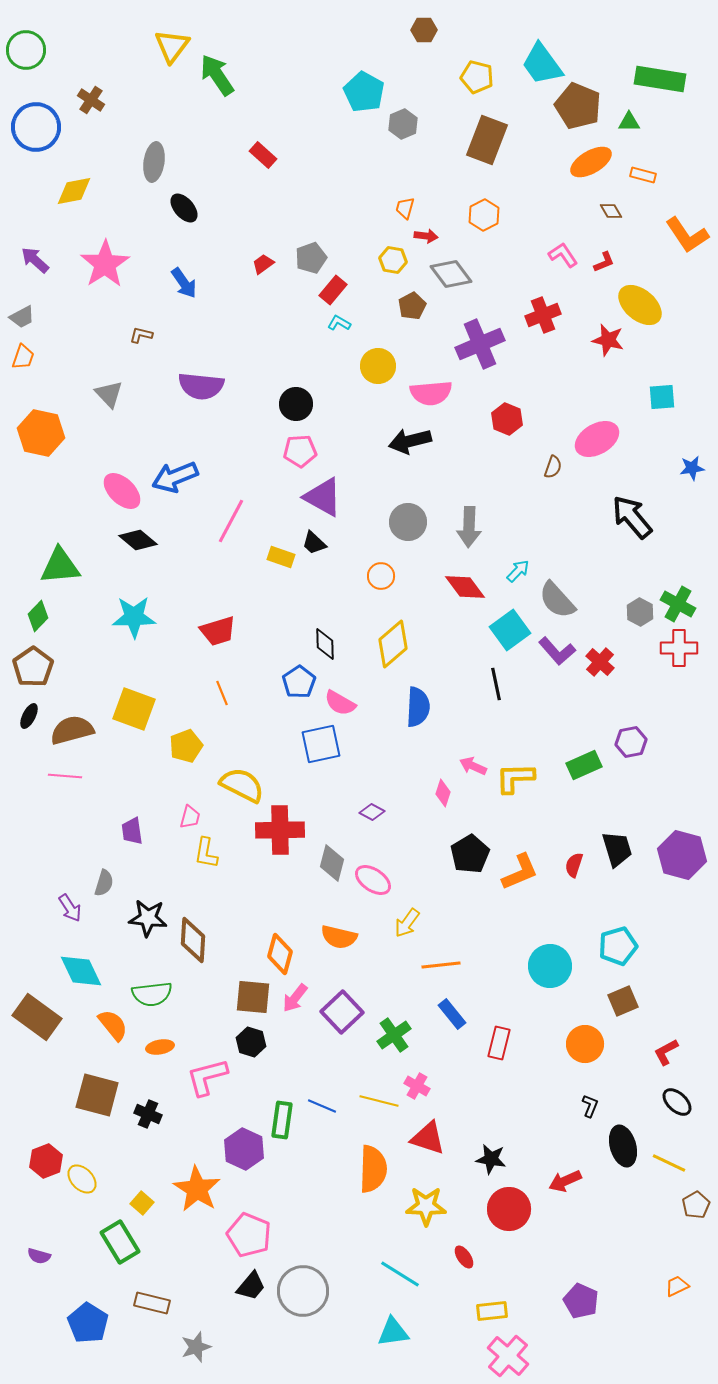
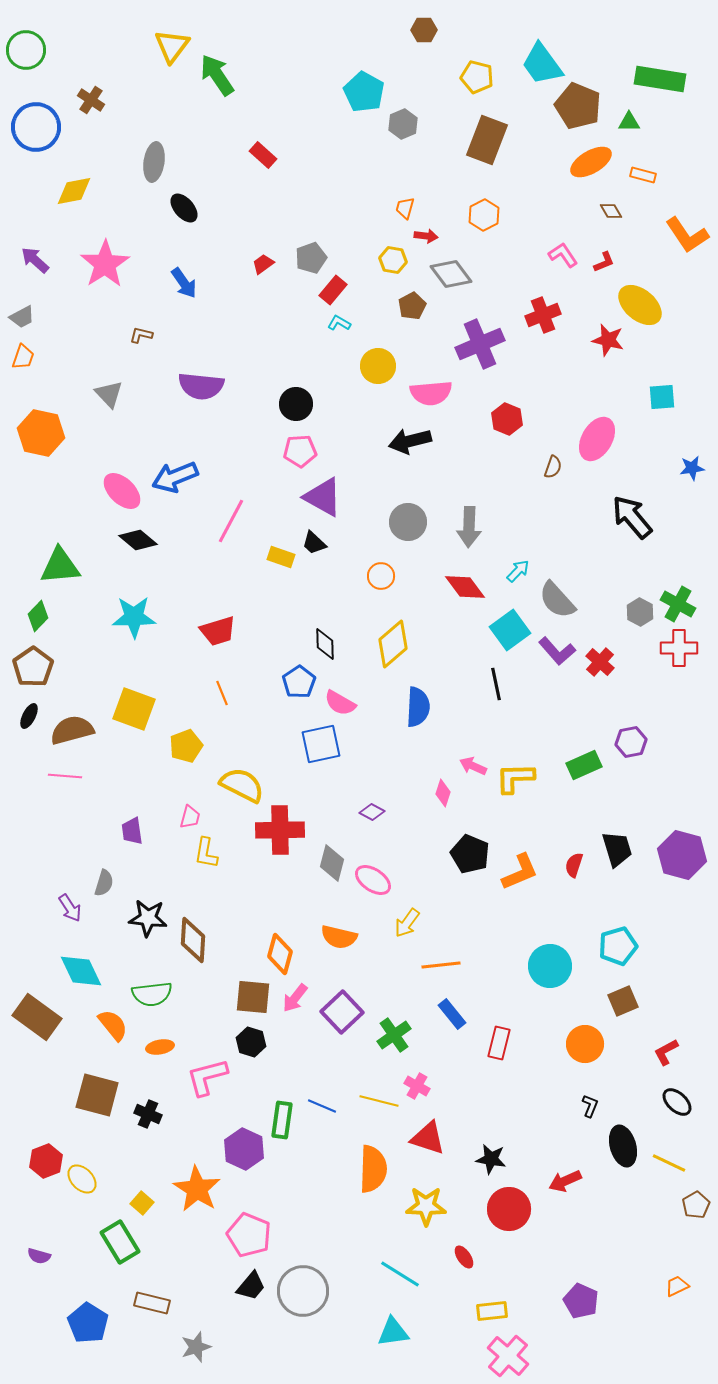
pink ellipse at (597, 439): rotated 30 degrees counterclockwise
black pentagon at (470, 854): rotated 18 degrees counterclockwise
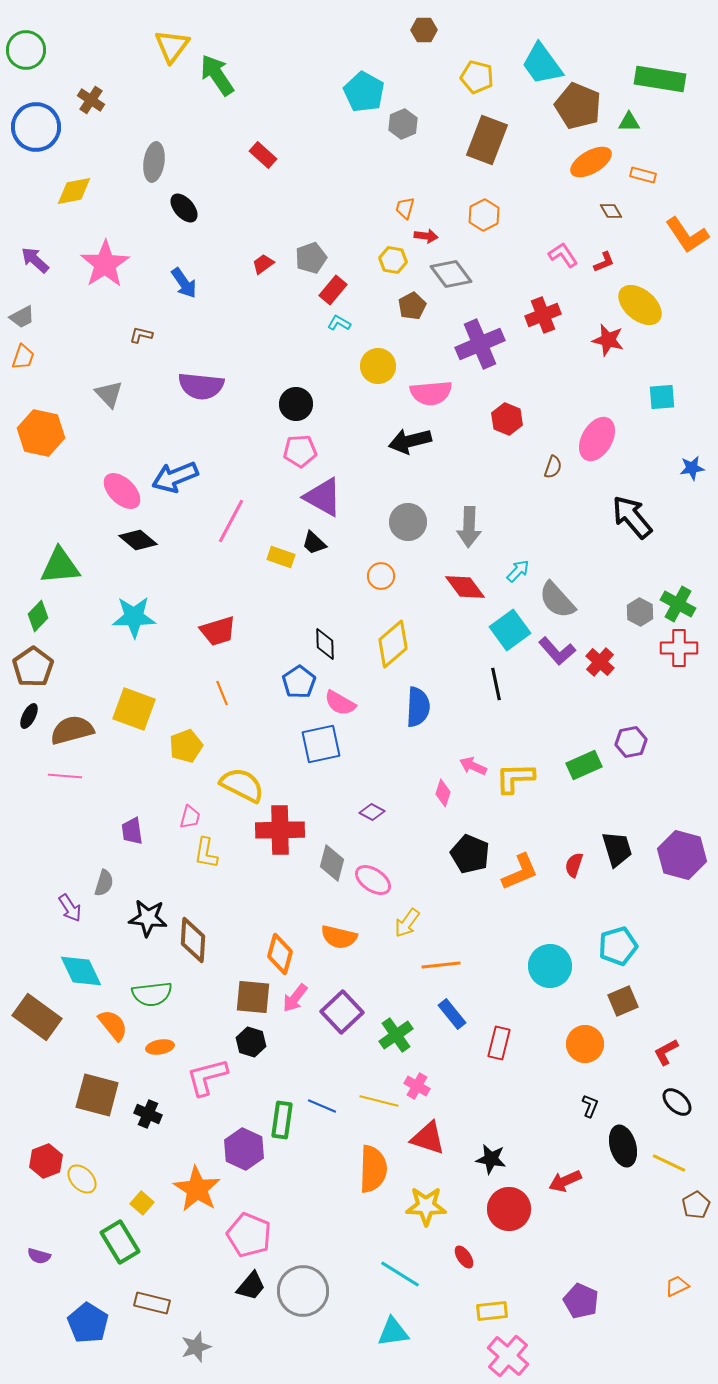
green cross at (394, 1035): moved 2 px right
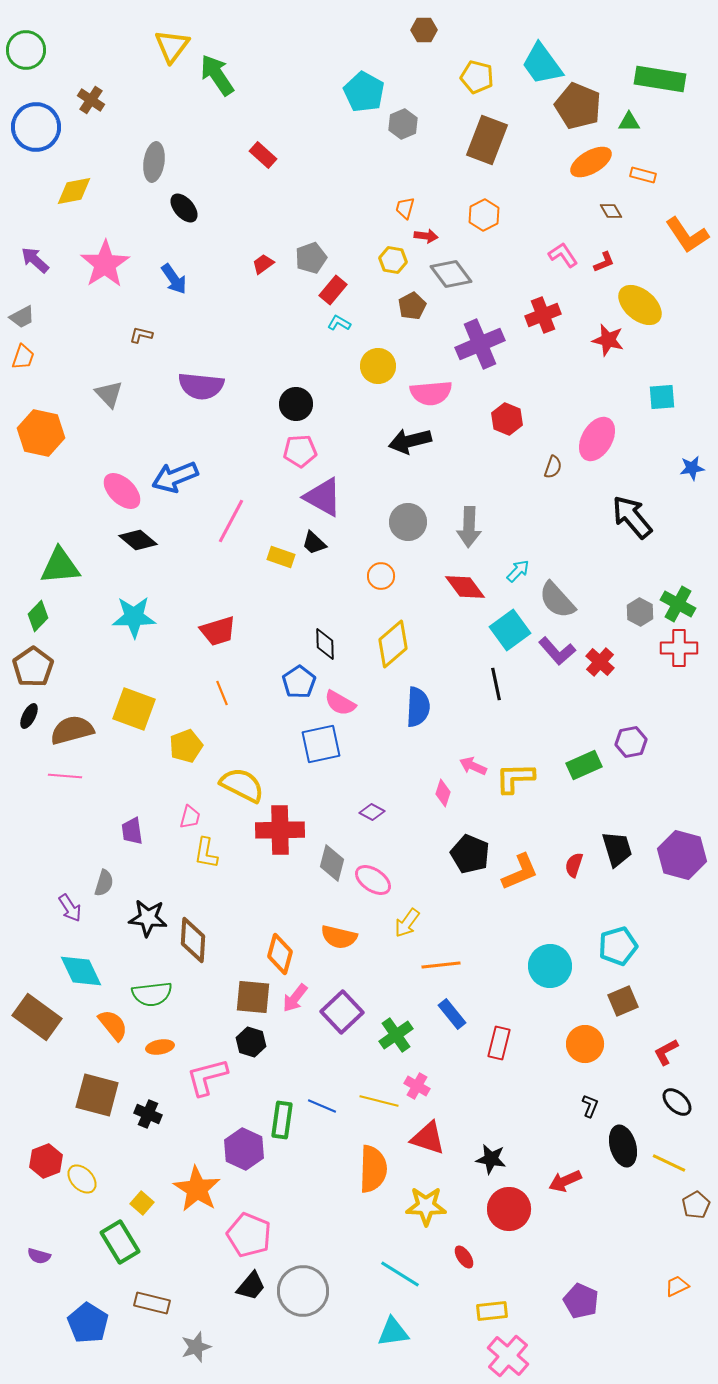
blue arrow at (184, 283): moved 10 px left, 4 px up
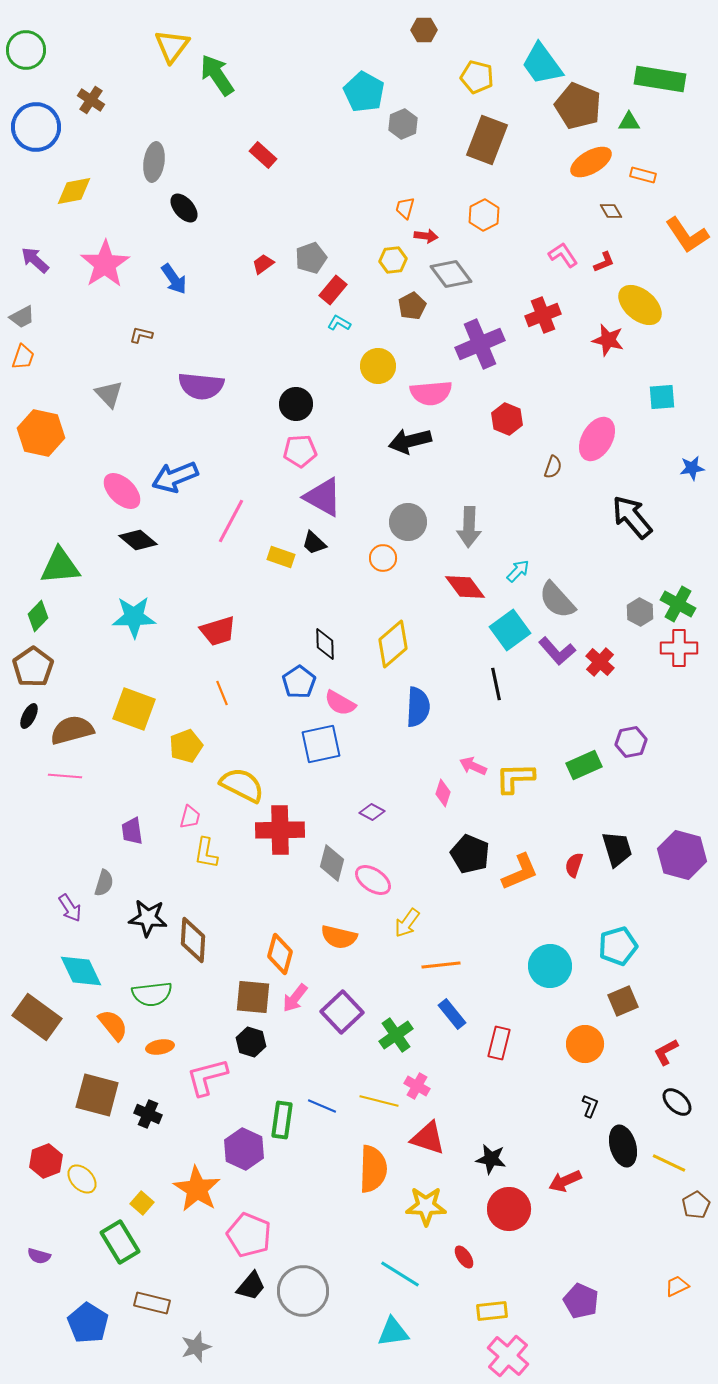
yellow hexagon at (393, 260): rotated 16 degrees counterclockwise
orange circle at (381, 576): moved 2 px right, 18 px up
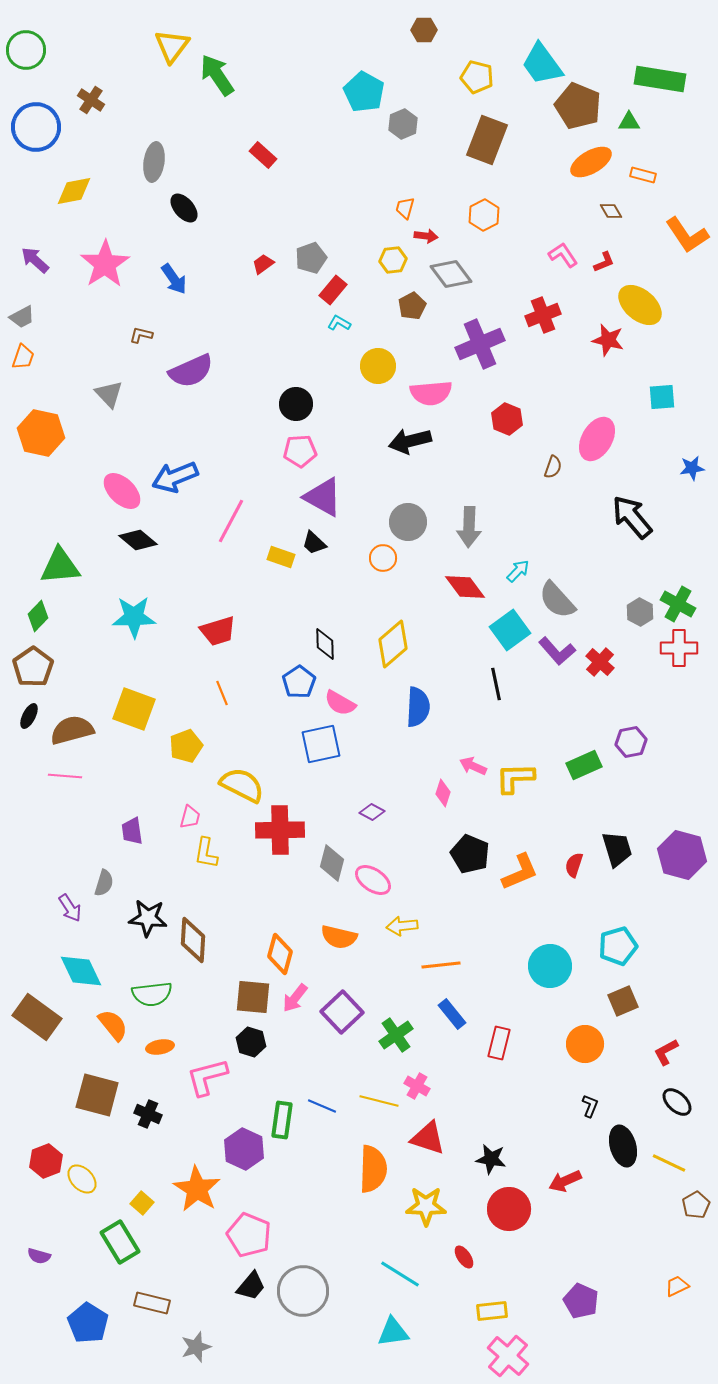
purple semicircle at (201, 386): moved 10 px left, 15 px up; rotated 30 degrees counterclockwise
yellow arrow at (407, 923): moved 5 px left, 3 px down; rotated 48 degrees clockwise
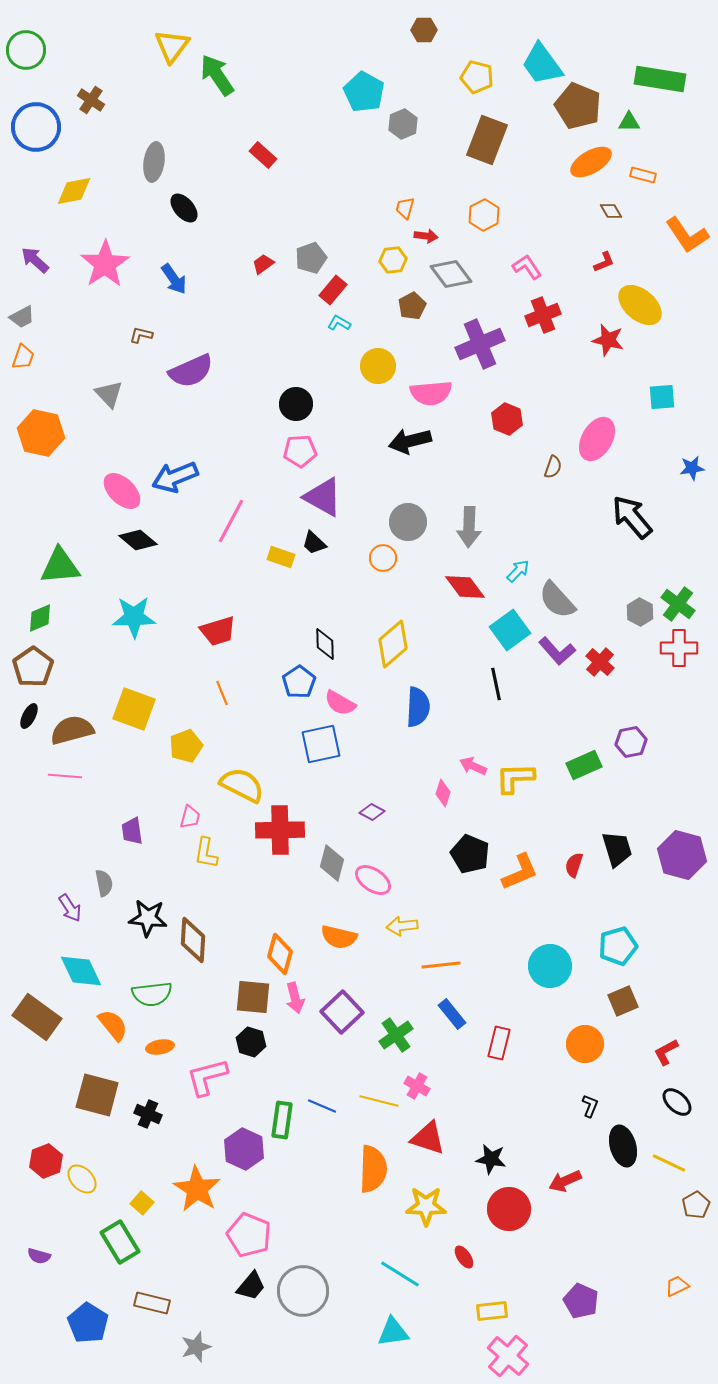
pink L-shape at (563, 255): moved 36 px left, 12 px down
green cross at (678, 604): rotated 8 degrees clockwise
green diamond at (38, 616): moved 2 px right, 2 px down; rotated 24 degrees clockwise
gray semicircle at (104, 883): rotated 28 degrees counterclockwise
pink arrow at (295, 998): rotated 52 degrees counterclockwise
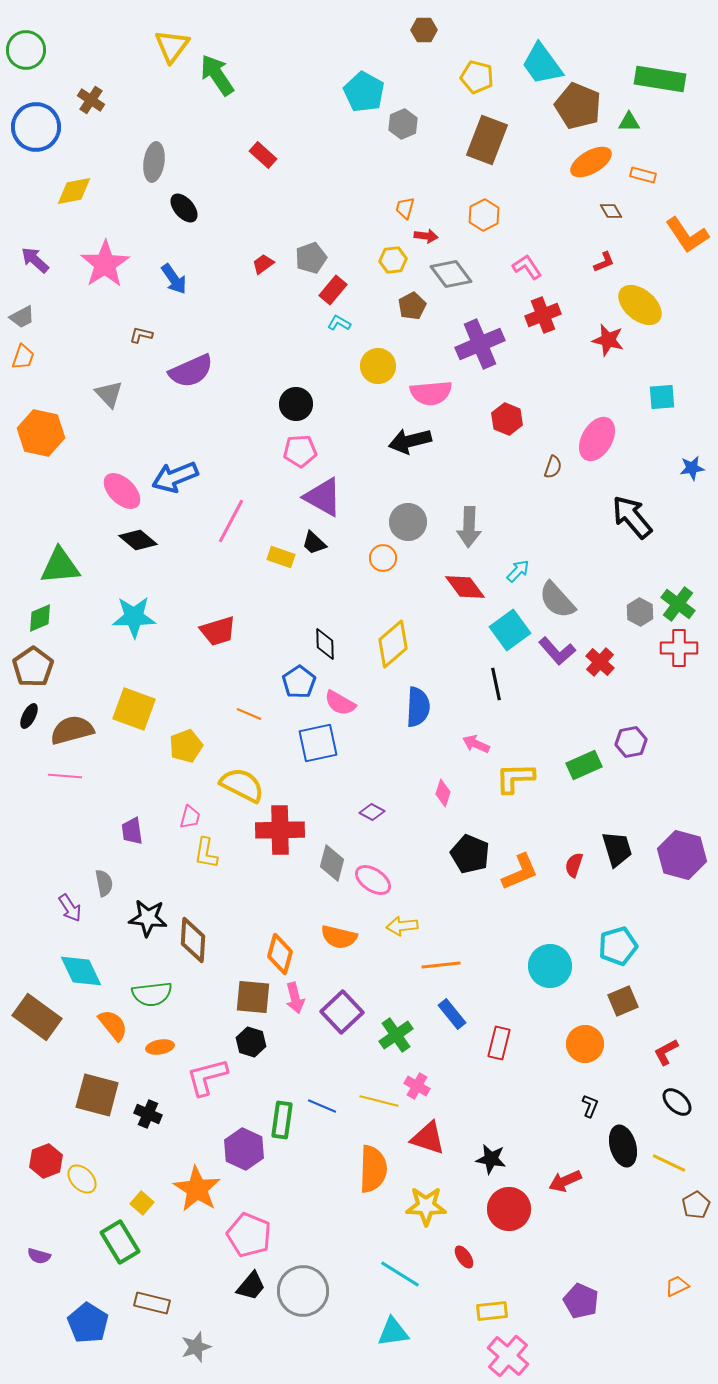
orange line at (222, 693): moved 27 px right, 21 px down; rotated 45 degrees counterclockwise
blue square at (321, 744): moved 3 px left, 1 px up
pink arrow at (473, 766): moved 3 px right, 22 px up
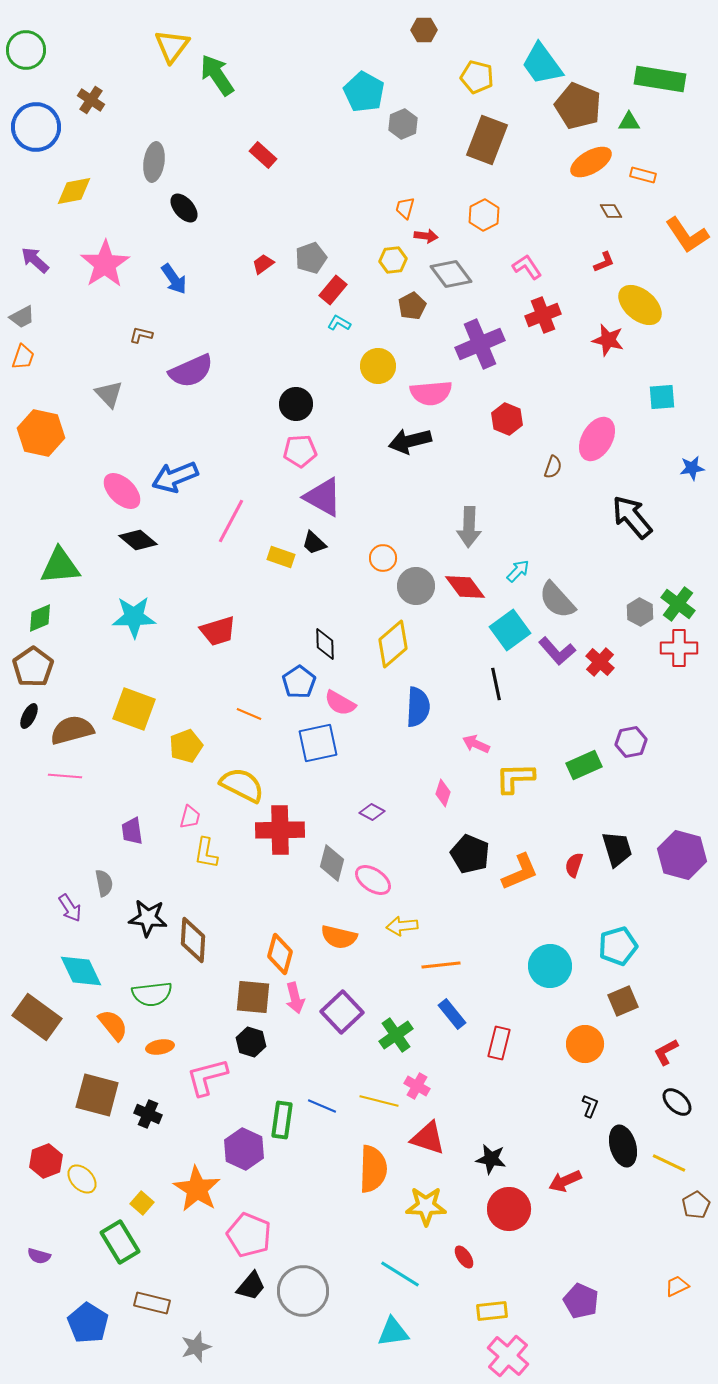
gray circle at (408, 522): moved 8 px right, 64 px down
